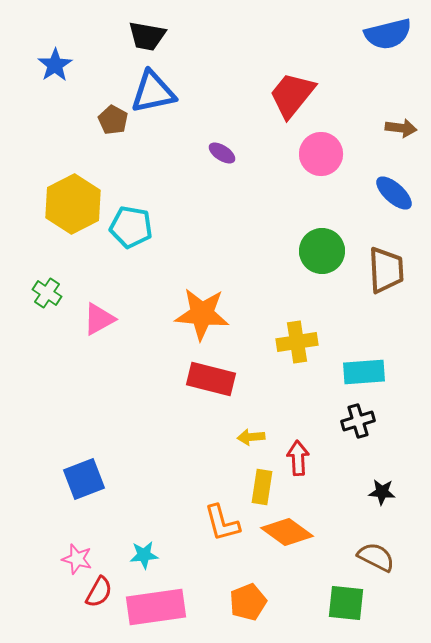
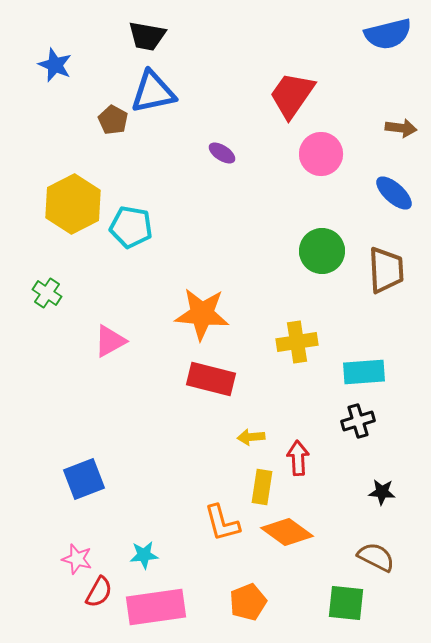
blue star: rotated 16 degrees counterclockwise
red trapezoid: rotated 4 degrees counterclockwise
pink triangle: moved 11 px right, 22 px down
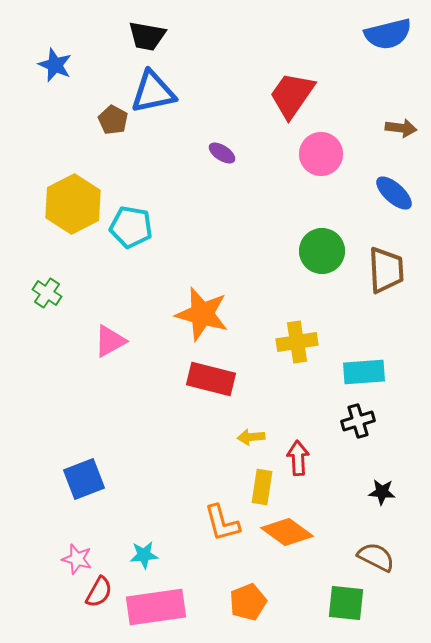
orange star: rotated 10 degrees clockwise
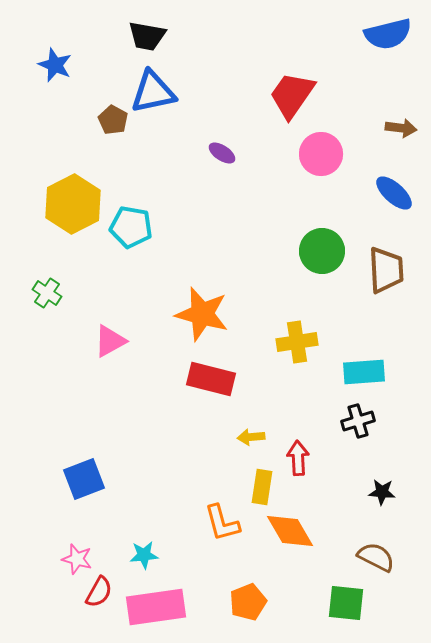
orange diamond: moved 3 px right, 1 px up; rotated 24 degrees clockwise
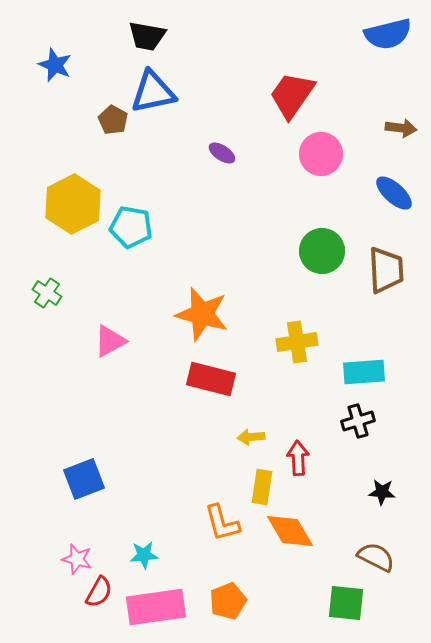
orange pentagon: moved 20 px left, 1 px up
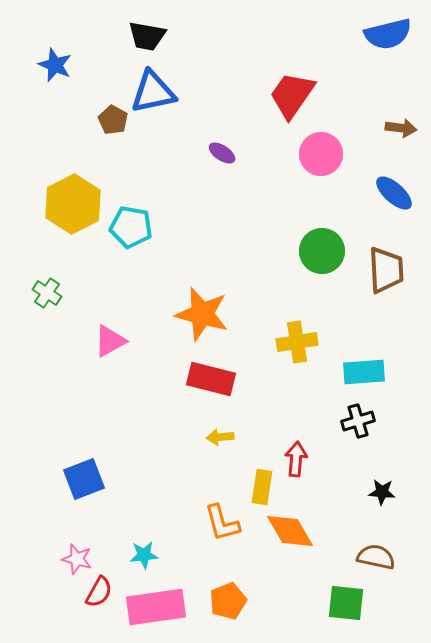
yellow arrow: moved 31 px left
red arrow: moved 2 px left, 1 px down; rotated 8 degrees clockwise
brown semicircle: rotated 15 degrees counterclockwise
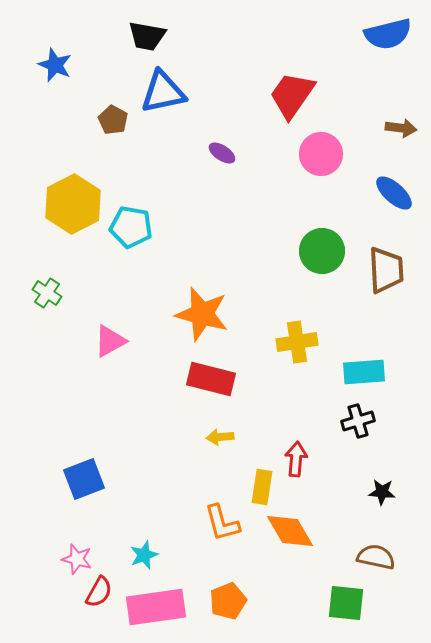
blue triangle: moved 10 px right
cyan star: rotated 16 degrees counterclockwise
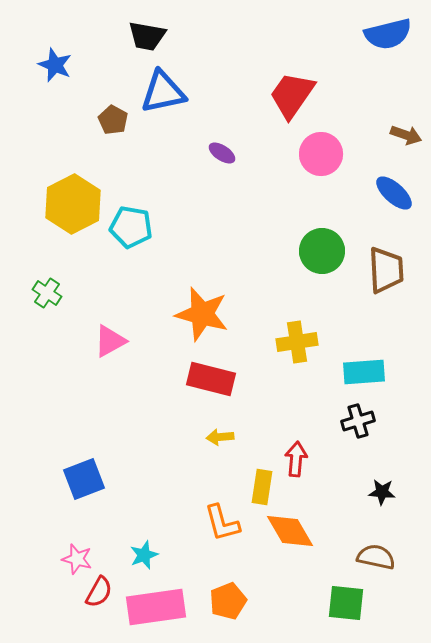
brown arrow: moved 5 px right, 7 px down; rotated 12 degrees clockwise
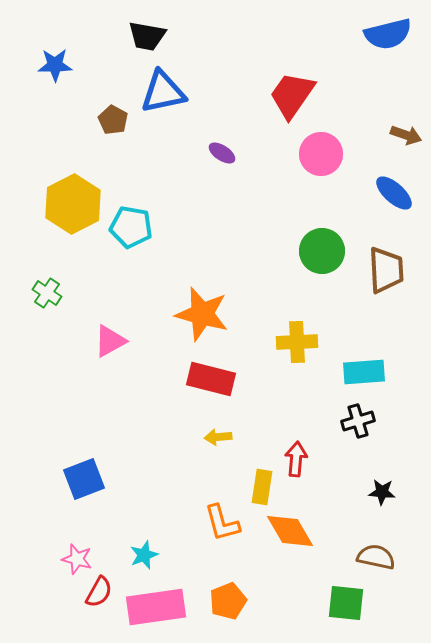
blue star: rotated 24 degrees counterclockwise
yellow cross: rotated 6 degrees clockwise
yellow arrow: moved 2 px left
